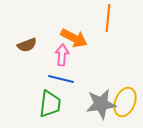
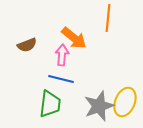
orange arrow: rotated 12 degrees clockwise
gray star: moved 2 px left, 2 px down; rotated 12 degrees counterclockwise
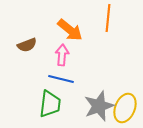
orange arrow: moved 4 px left, 8 px up
yellow ellipse: moved 6 px down
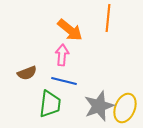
brown semicircle: moved 28 px down
blue line: moved 3 px right, 2 px down
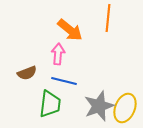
pink arrow: moved 4 px left, 1 px up
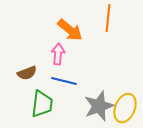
green trapezoid: moved 8 px left
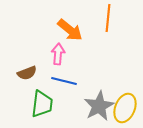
gray star: rotated 8 degrees counterclockwise
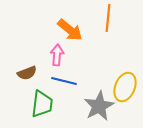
pink arrow: moved 1 px left, 1 px down
yellow ellipse: moved 21 px up
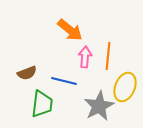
orange line: moved 38 px down
pink arrow: moved 28 px right, 2 px down
